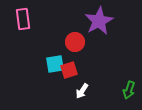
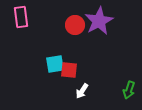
pink rectangle: moved 2 px left, 2 px up
red circle: moved 17 px up
red square: rotated 24 degrees clockwise
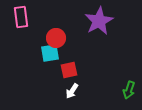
red circle: moved 19 px left, 13 px down
cyan square: moved 5 px left, 11 px up
red square: rotated 18 degrees counterclockwise
white arrow: moved 10 px left
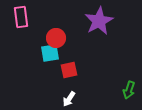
white arrow: moved 3 px left, 8 px down
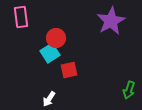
purple star: moved 12 px right
cyan square: rotated 24 degrees counterclockwise
white arrow: moved 20 px left
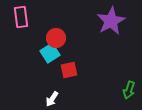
white arrow: moved 3 px right
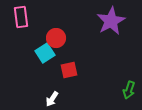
cyan square: moved 5 px left
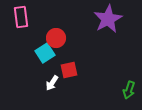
purple star: moved 3 px left, 2 px up
white arrow: moved 16 px up
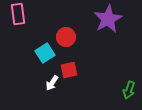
pink rectangle: moved 3 px left, 3 px up
red circle: moved 10 px right, 1 px up
